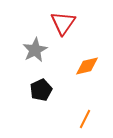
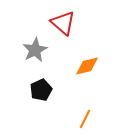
red triangle: rotated 24 degrees counterclockwise
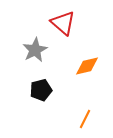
black pentagon: rotated 10 degrees clockwise
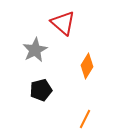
orange diamond: rotated 45 degrees counterclockwise
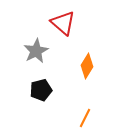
gray star: moved 1 px right, 1 px down
orange line: moved 1 px up
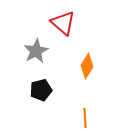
orange line: rotated 30 degrees counterclockwise
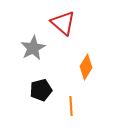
gray star: moved 3 px left, 3 px up
orange diamond: moved 1 px left, 1 px down
orange line: moved 14 px left, 12 px up
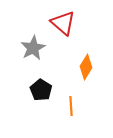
black pentagon: rotated 25 degrees counterclockwise
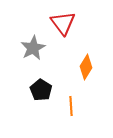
red triangle: rotated 12 degrees clockwise
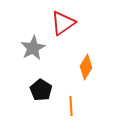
red triangle: rotated 32 degrees clockwise
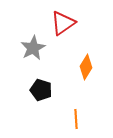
black pentagon: rotated 15 degrees counterclockwise
orange line: moved 5 px right, 13 px down
